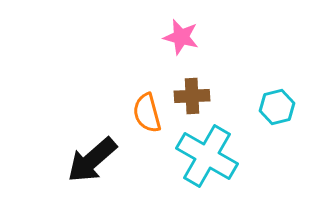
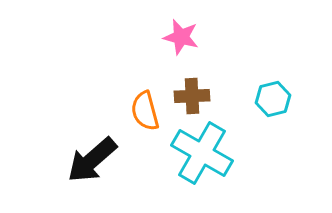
cyan hexagon: moved 4 px left, 8 px up
orange semicircle: moved 2 px left, 2 px up
cyan cross: moved 5 px left, 3 px up
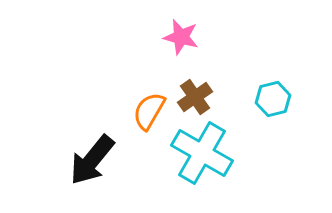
brown cross: moved 3 px right, 1 px down; rotated 32 degrees counterclockwise
orange semicircle: moved 4 px right; rotated 45 degrees clockwise
black arrow: rotated 10 degrees counterclockwise
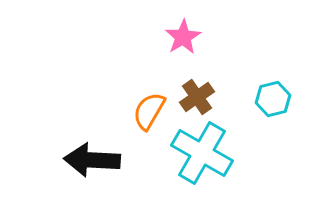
pink star: moved 2 px right; rotated 27 degrees clockwise
brown cross: moved 2 px right
black arrow: rotated 54 degrees clockwise
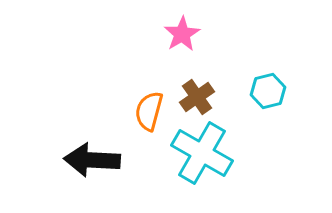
pink star: moved 1 px left, 3 px up
cyan hexagon: moved 5 px left, 8 px up
orange semicircle: rotated 15 degrees counterclockwise
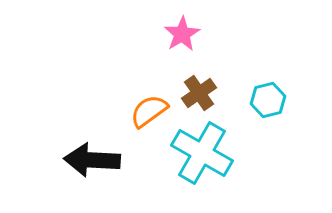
cyan hexagon: moved 9 px down
brown cross: moved 2 px right, 4 px up
orange semicircle: rotated 39 degrees clockwise
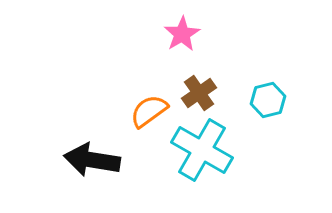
cyan cross: moved 3 px up
black arrow: rotated 6 degrees clockwise
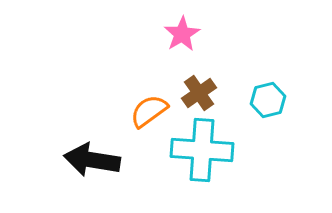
cyan cross: rotated 26 degrees counterclockwise
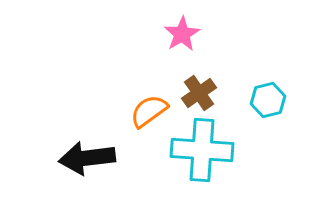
black arrow: moved 5 px left, 2 px up; rotated 16 degrees counterclockwise
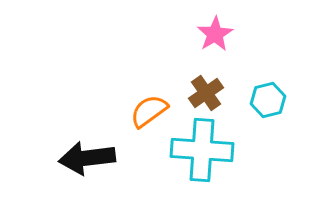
pink star: moved 33 px right
brown cross: moved 7 px right
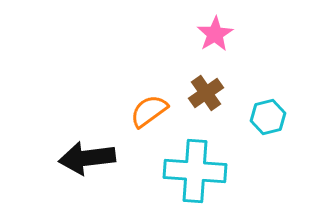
cyan hexagon: moved 17 px down
cyan cross: moved 7 px left, 21 px down
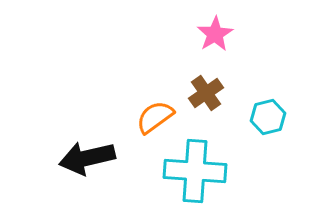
orange semicircle: moved 6 px right, 6 px down
black arrow: rotated 6 degrees counterclockwise
